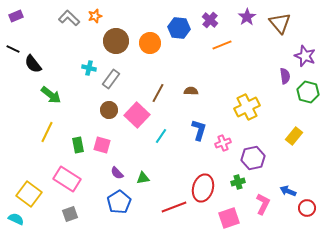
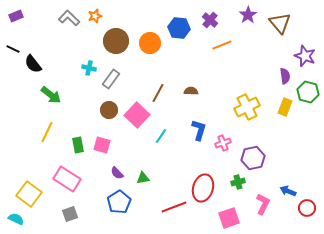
purple star at (247, 17): moved 1 px right, 2 px up
yellow rectangle at (294, 136): moved 9 px left, 29 px up; rotated 18 degrees counterclockwise
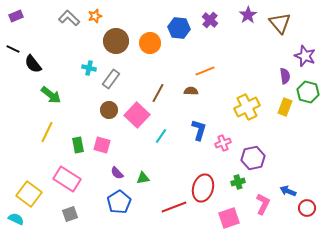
orange line at (222, 45): moved 17 px left, 26 px down
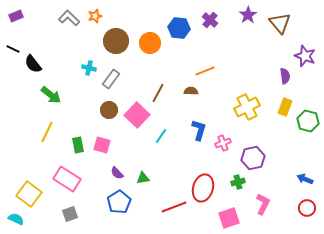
green hexagon at (308, 92): moved 29 px down
blue arrow at (288, 191): moved 17 px right, 12 px up
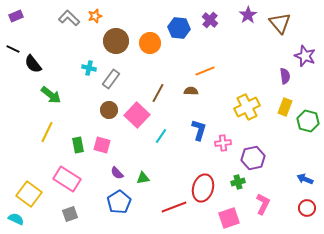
pink cross at (223, 143): rotated 14 degrees clockwise
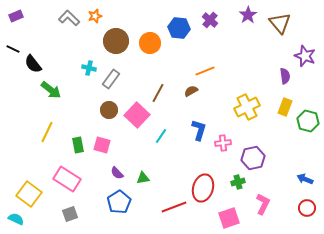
brown semicircle at (191, 91): rotated 32 degrees counterclockwise
green arrow at (51, 95): moved 5 px up
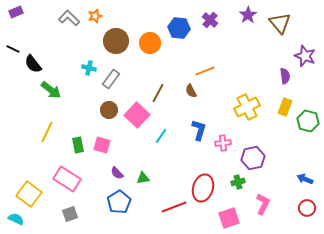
purple rectangle at (16, 16): moved 4 px up
brown semicircle at (191, 91): rotated 88 degrees counterclockwise
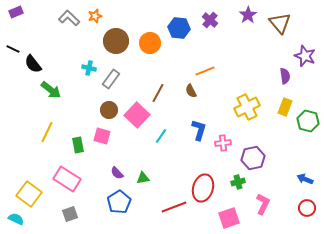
pink square at (102, 145): moved 9 px up
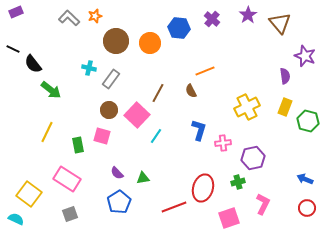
purple cross at (210, 20): moved 2 px right, 1 px up
cyan line at (161, 136): moved 5 px left
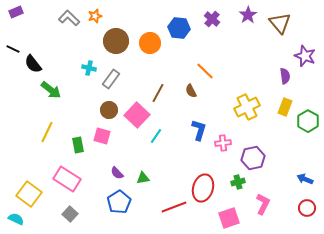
orange line at (205, 71): rotated 66 degrees clockwise
green hexagon at (308, 121): rotated 15 degrees clockwise
gray square at (70, 214): rotated 28 degrees counterclockwise
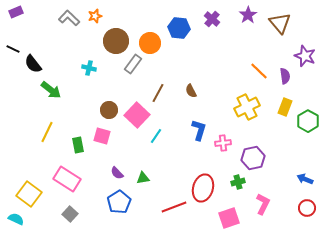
orange line at (205, 71): moved 54 px right
gray rectangle at (111, 79): moved 22 px right, 15 px up
